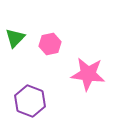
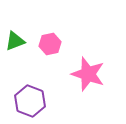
green triangle: moved 3 px down; rotated 25 degrees clockwise
pink star: rotated 12 degrees clockwise
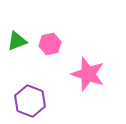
green triangle: moved 2 px right
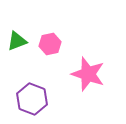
purple hexagon: moved 2 px right, 2 px up
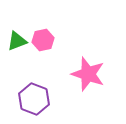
pink hexagon: moved 7 px left, 4 px up
purple hexagon: moved 2 px right
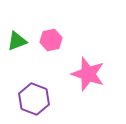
pink hexagon: moved 8 px right
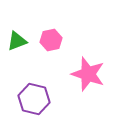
purple hexagon: rotated 8 degrees counterclockwise
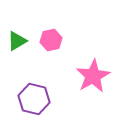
green triangle: rotated 10 degrees counterclockwise
pink star: moved 5 px right, 2 px down; rotated 24 degrees clockwise
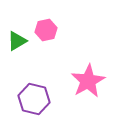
pink hexagon: moved 5 px left, 10 px up
pink star: moved 5 px left, 5 px down
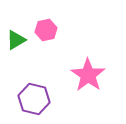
green triangle: moved 1 px left, 1 px up
pink star: moved 6 px up; rotated 8 degrees counterclockwise
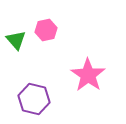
green triangle: rotated 40 degrees counterclockwise
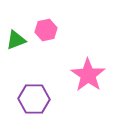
green triangle: rotated 50 degrees clockwise
purple hexagon: rotated 12 degrees counterclockwise
